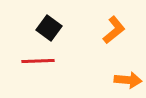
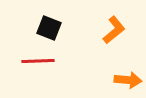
black square: rotated 15 degrees counterclockwise
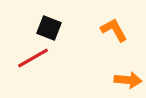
orange L-shape: rotated 80 degrees counterclockwise
red line: moved 5 px left, 3 px up; rotated 28 degrees counterclockwise
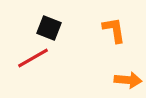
orange L-shape: rotated 20 degrees clockwise
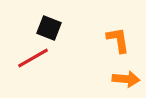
orange L-shape: moved 4 px right, 10 px down
orange arrow: moved 2 px left, 1 px up
